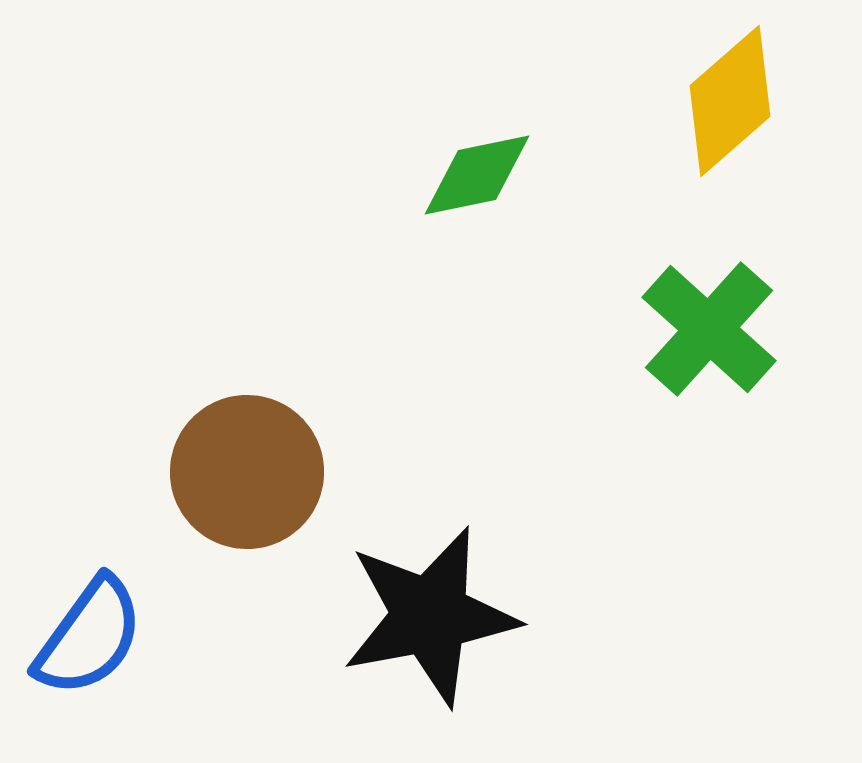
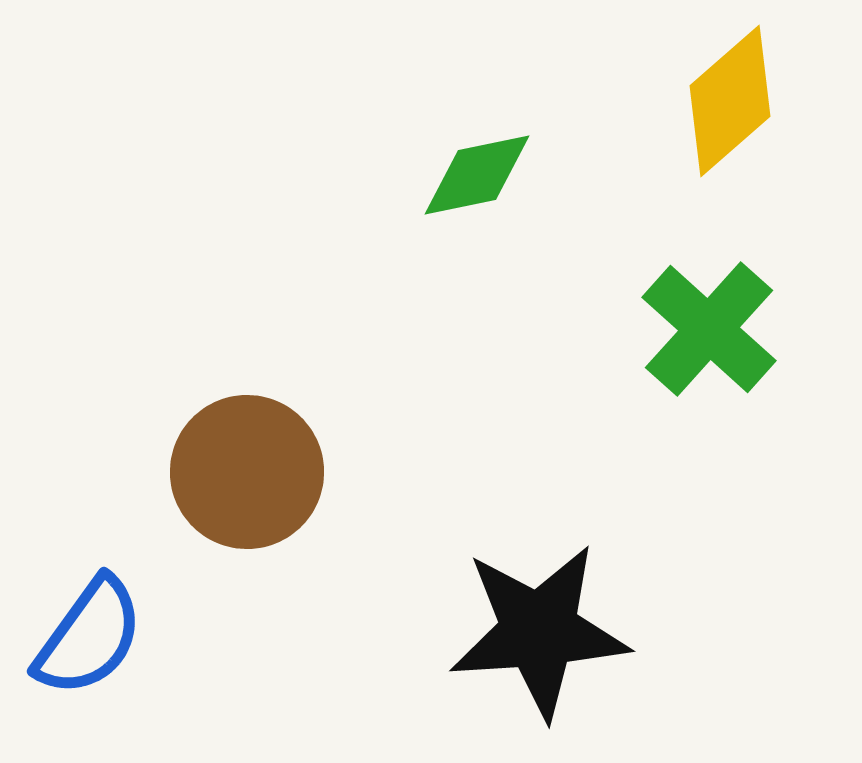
black star: moved 109 px right, 15 px down; rotated 7 degrees clockwise
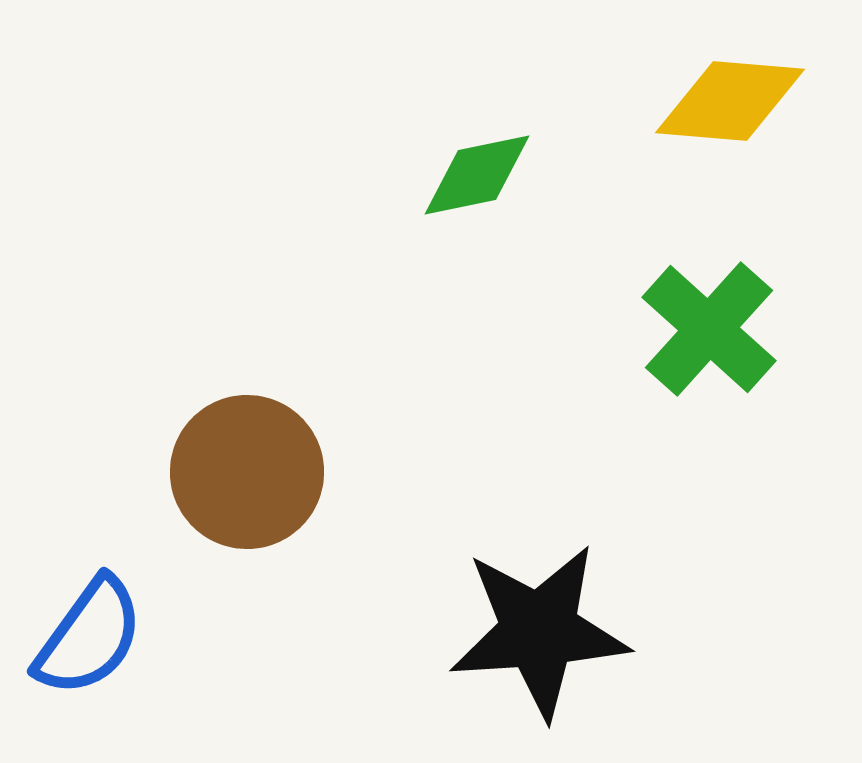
yellow diamond: rotated 46 degrees clockwise
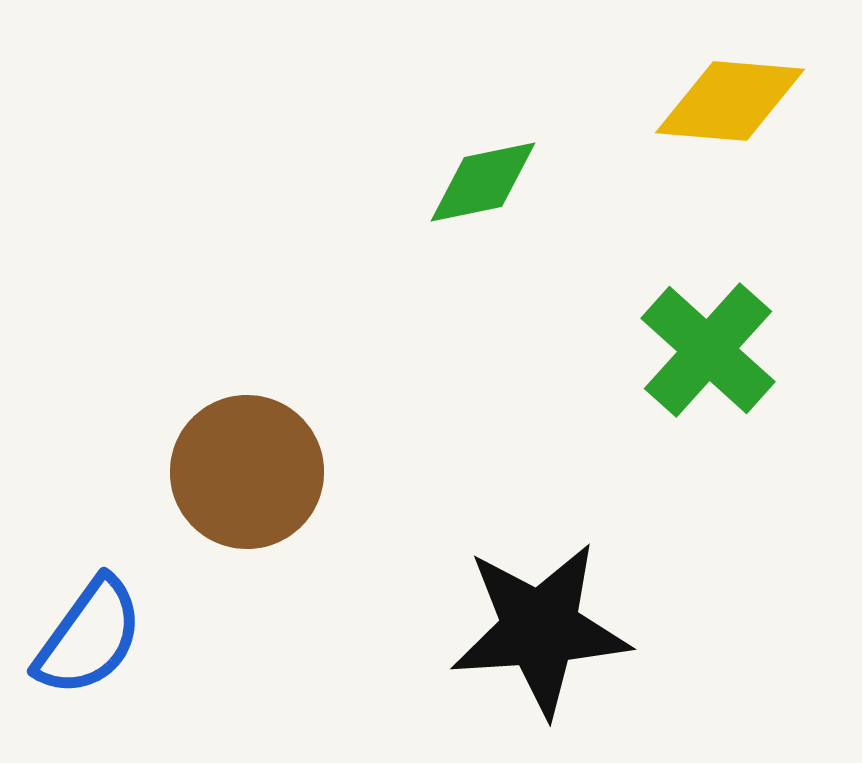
green diamond: moved 6 px right, 7 px down
green cross: moved 1 px left, 21 px down
black star: moved 1 px right, 2 px up
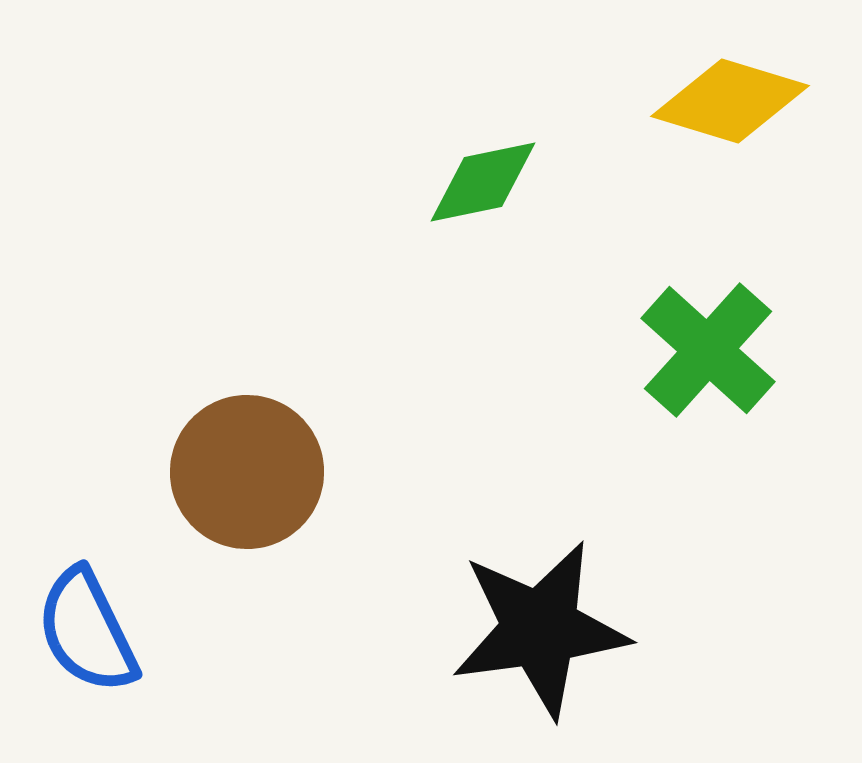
yellow diamond: rotated 12 degrees clockwise
black star: rotated 4 degrees counterclockwise
blue semicircle: moved 2 px left, 6 px up; rotated 118 degrees clockwise
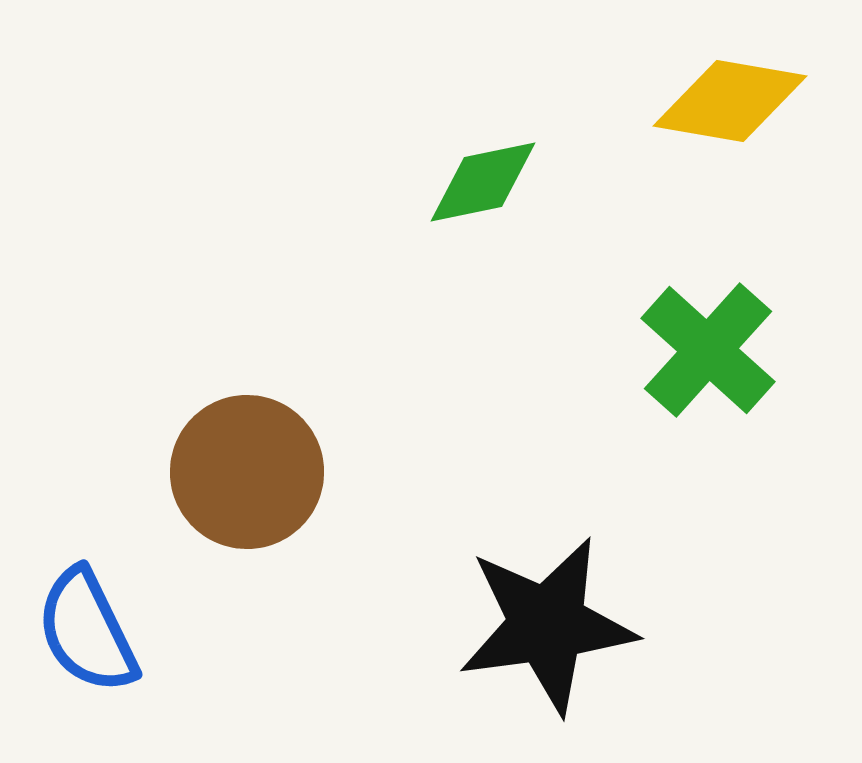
yellow diamond: rotated 7 degrees counterclockwise
black star: moved 7 px right, 4 px up
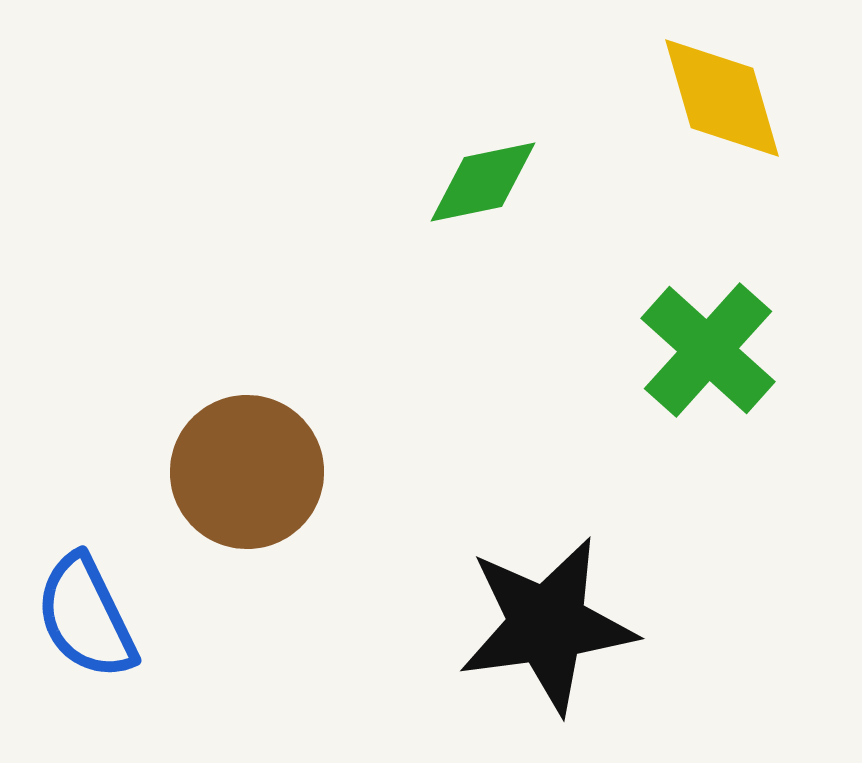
yellow diamond: moved 8 px left, 3 px up; rotated 64 degrees clockwise
blue semicircle: moved 1 px left, 14 px up
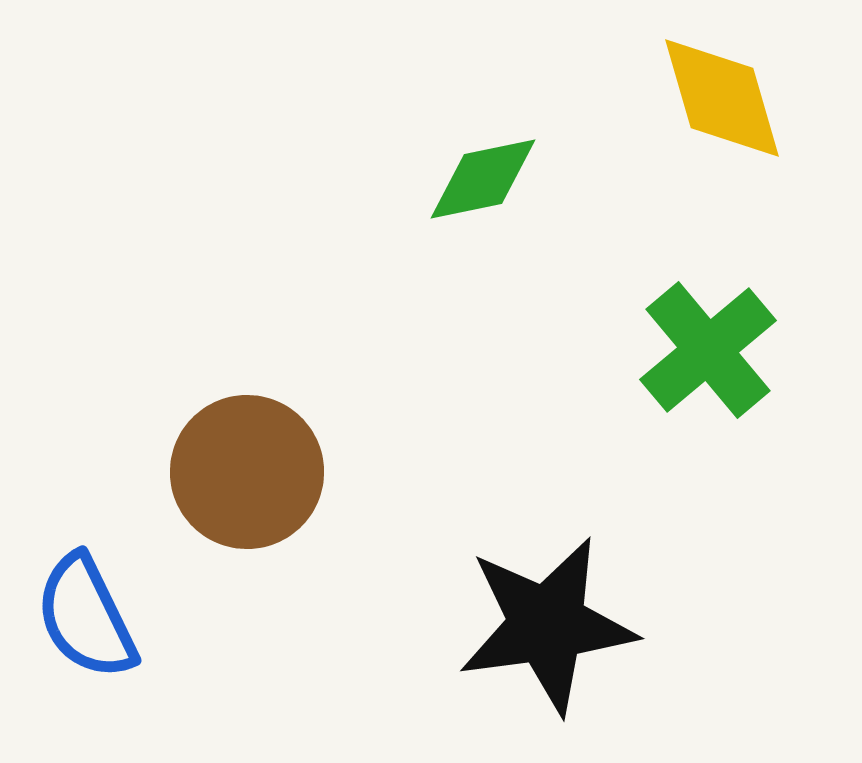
green diamond: moved 3 px up
green cross: rotated 8 degrees clockwise
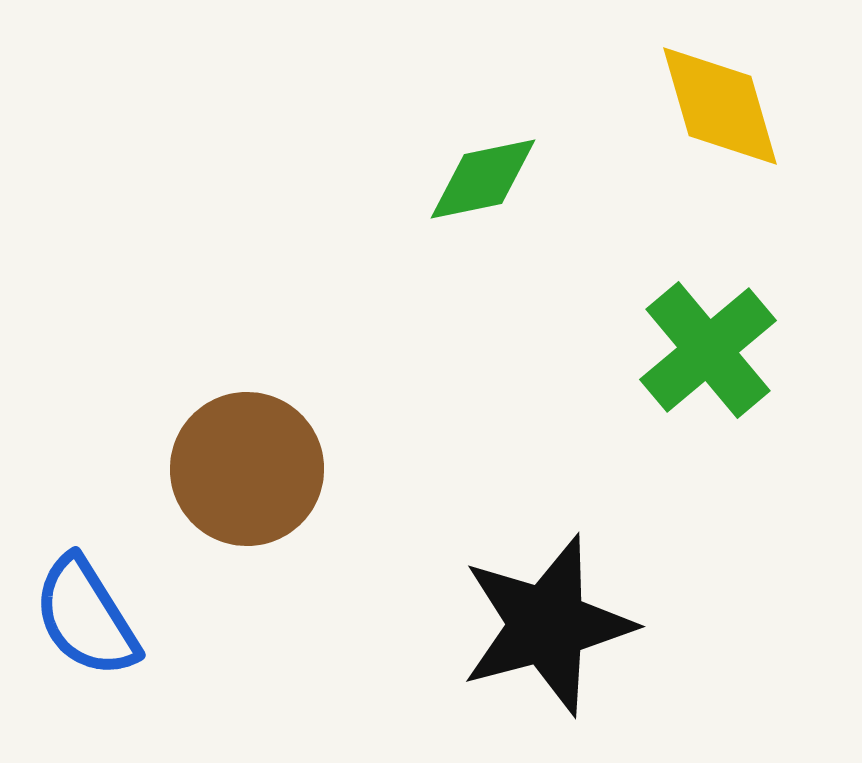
yellow diamond: moved 2 px left, 8 px down
brown circle: moved 3 px up
blue semicircle: rotated 6 degrees counterclockwise
black star: rotated 7 degrees counterclockwise
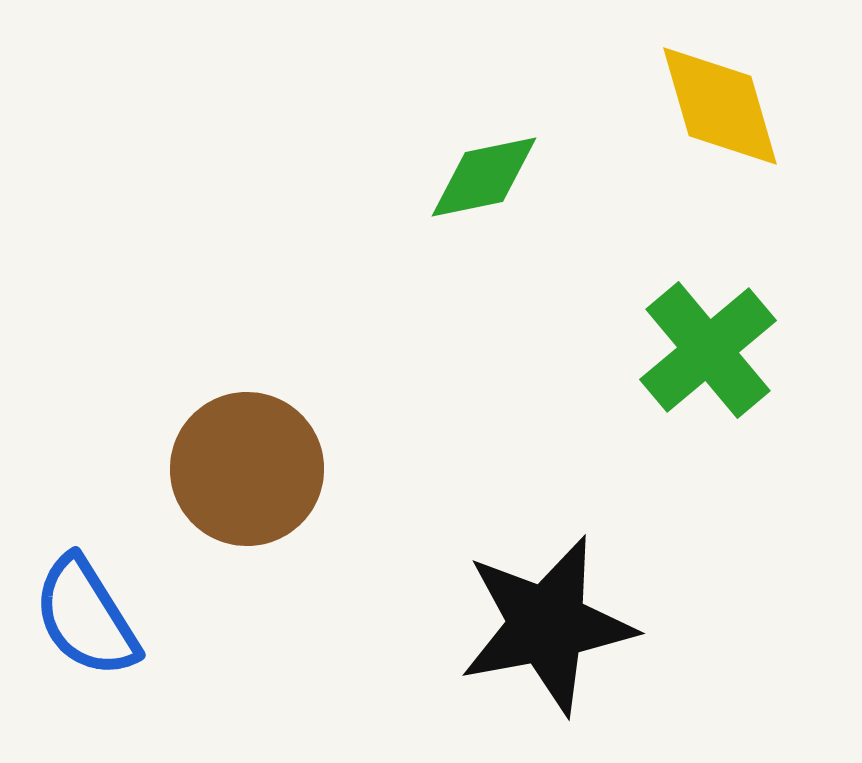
green diamond: moved 1 px right, 2 px up
black star: rotated 4 degrees clockwise
